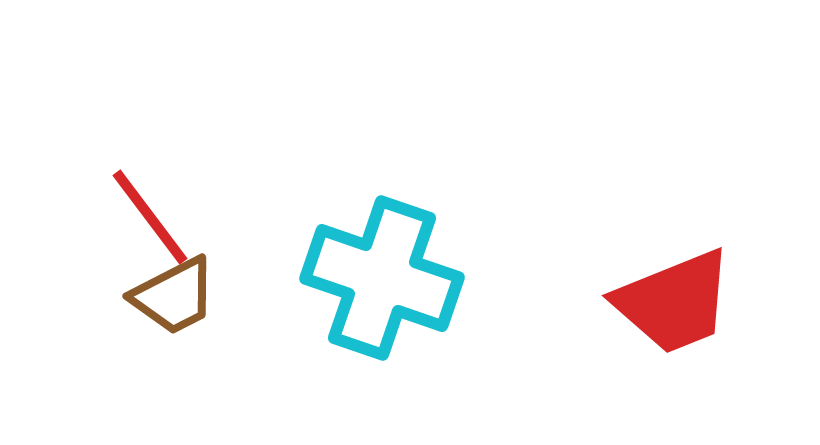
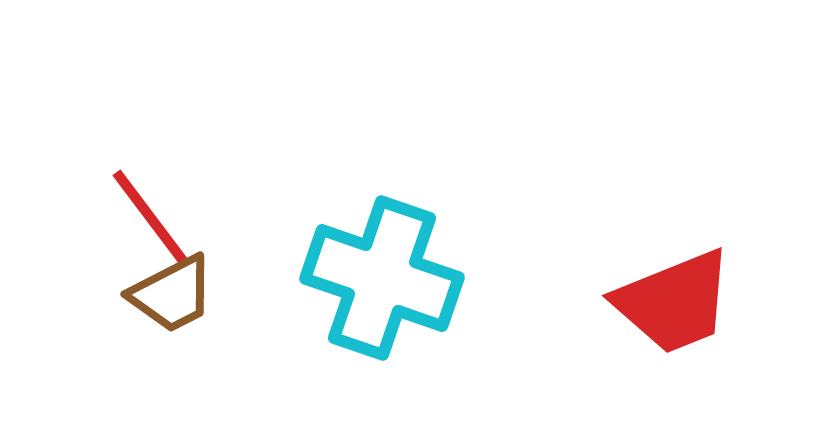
brown trapezoid: moved 2 px left, 2 px up
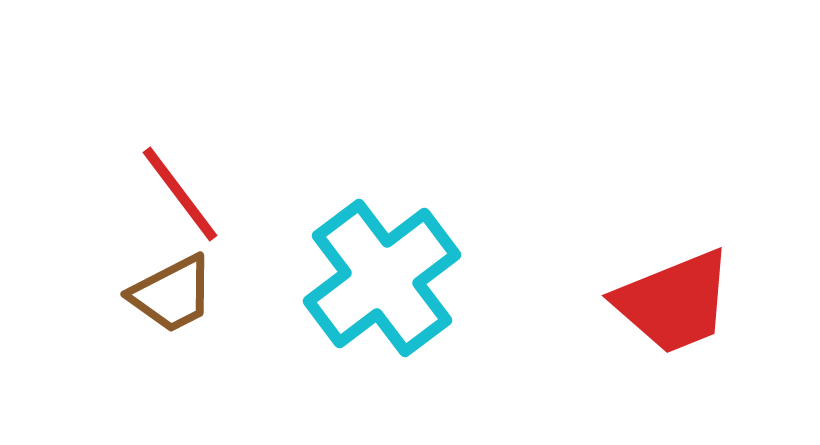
red line: moved 30 px right, 23 px up
cyan cross: rotated 34 degrees clockwise
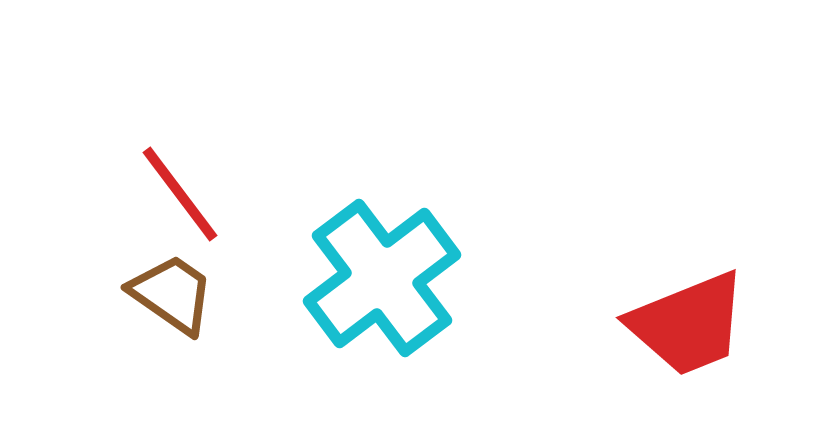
brown trapezoid: rotated 118 degrees counterclockwise
red trapezoid: moved 14 px right, 22 px down
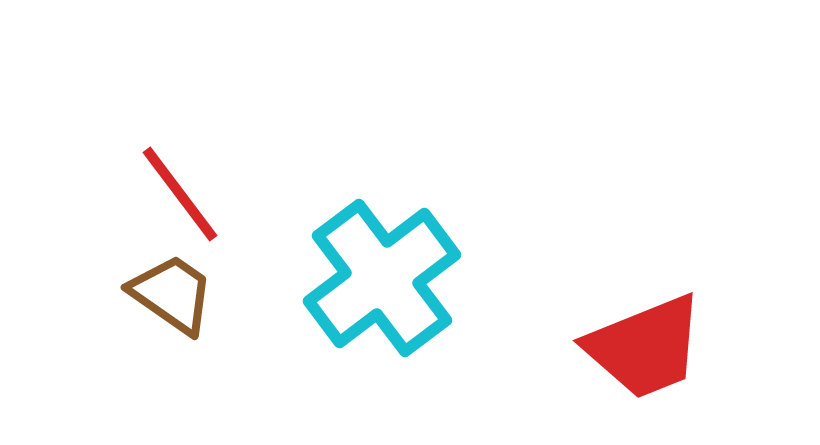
red trapezoid: moved 43 px left, 23 px down
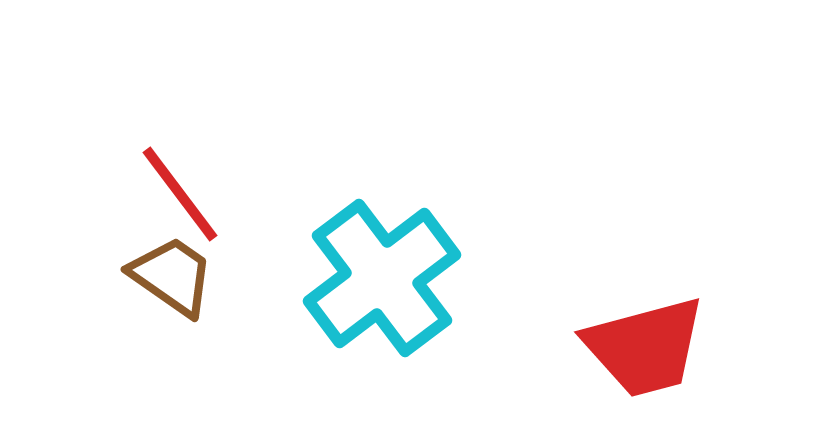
brown trapezoid: moved 18 px up
red trapezoid: rotated 7 degrees clockwise
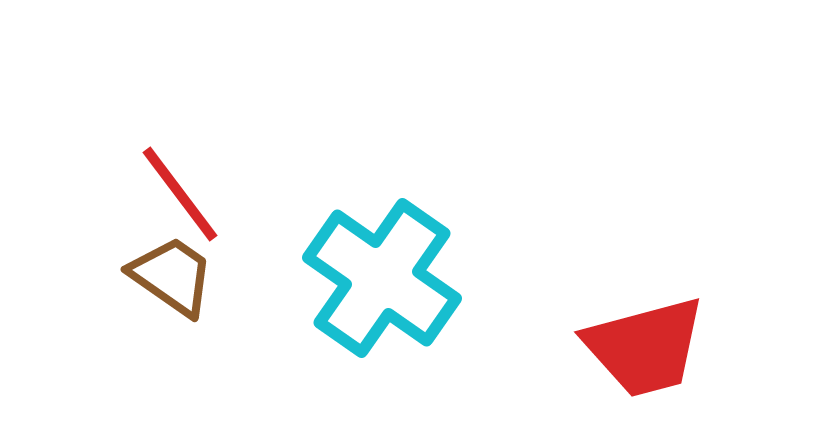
cyan cross: rotated 18 degrees counterclockwise
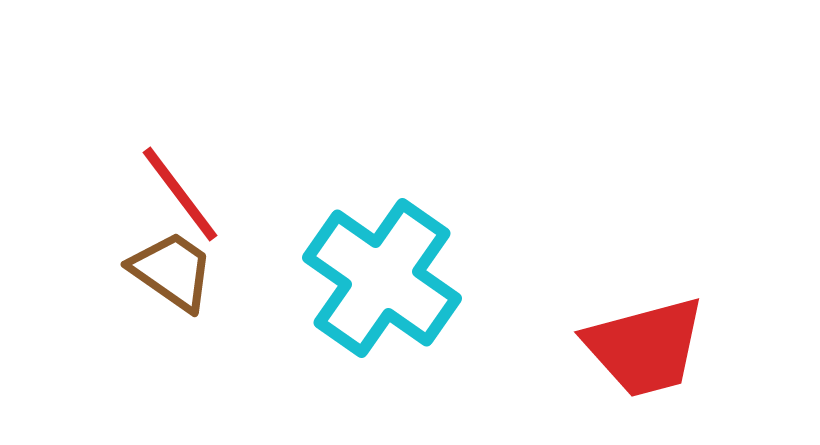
brown trapezoid: moved 5 px up
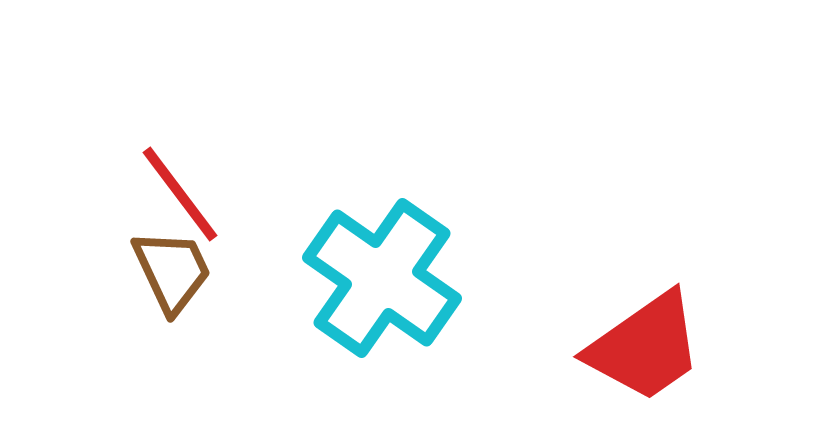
brown trapezoid: rotated 30 degrees clockwise
red trapezoid: rotated 20 degrees counterclockwise
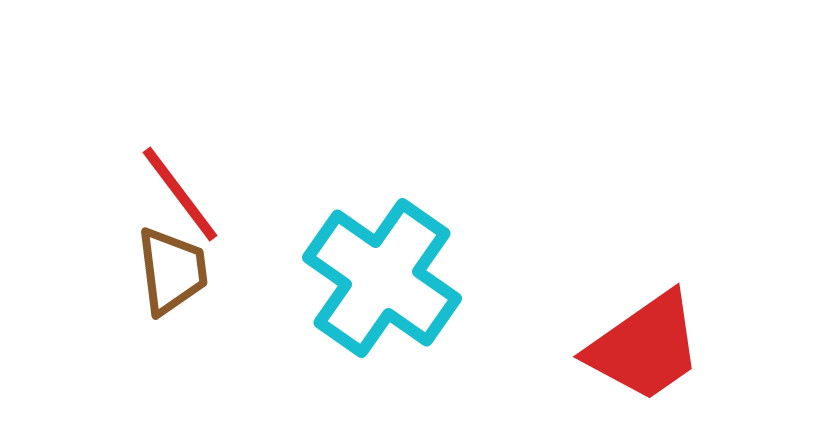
brown trapezoid: rotated 18 degrees clockwise
